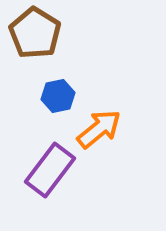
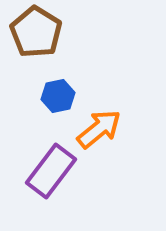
brown pentagon: moved 1 px right, 1 px up
purple rectangle: moved 1 px right, 1 px down
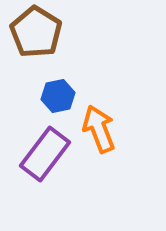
orange arrow: rotated 72 degrees counterclockwise
purple rectangle: moved 6 px left, 17 px up
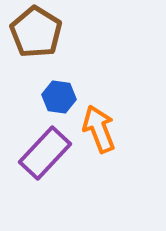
blue hexagon: moved 1 px right, 1 px down; rotated 20 degrees clockwise
purple rectangle: moved 1 px up; rotated 6 degrees clockwise
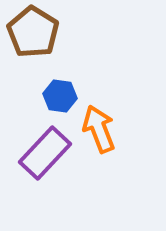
brown pentagon: moved 3 px left
blue hexagon: moved 1 px right, 1 px up
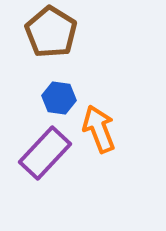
brown pentagon: moved 18 px right
blue hexagon: moved 1 px left, 2 px down
